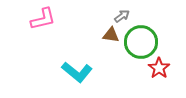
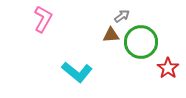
pink L-shape: rotated 48 degrees counterclockwise
brown triangle: rotated 12 degrees counterclockwise
red star: moved 9 px right
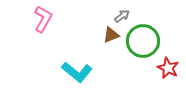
brown triangle: rotated 18 degrees counterclockwise
green circle: moved 2 px right, 1 px up
red star: rotated 10 degrees counterclockwise
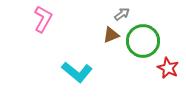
gray arrow: moved 2 px up
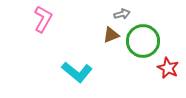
gray arrow: rotated 21 degrees clockwise
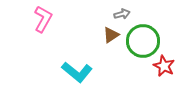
brown triangle: rotated 12 degrees counterclockwise
red star: moved 4 px left, 2 px up
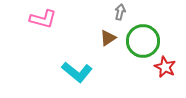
gray arrow: moved 2 px left, 2 px up; rotated 63 degrees counterclockwise
pink L-shape: rotated 76 degrees clockwise
brown triangle: moved 3 px left, 3 px down
red star: moved 1 px right, 1 px down
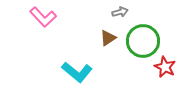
gray arrow: rotated 63 degrees clockwise
pink L-shape: moved 2 px up; rotated 32 degrees clockwise
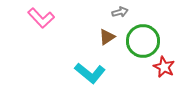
pink L-shape: moved 2 px left, 1 px down
brown triangle: moved 1 px left, 1 px up
red star: moved 1 px left
cyan L-shape: moved 13 px right, 1 px down
